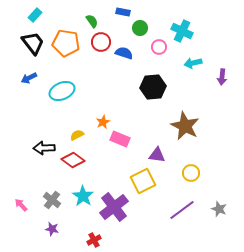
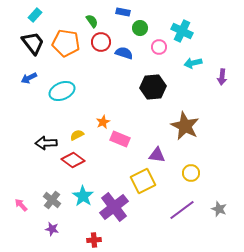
black arrow: moved 2 px right, 5 px up
red cross: rotated 24 degrees clockwise
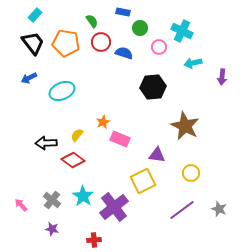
yellow semicircle: rotated 24 degrees counterclockwise
